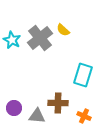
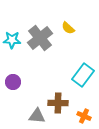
yellow semicircle: moved 5 px right, 2 px up
cyan star: rotated 24 degrees counterclockwise
cyan rectangle: rotated 20 degrees clockwise
purple circle: moved 1 px left, 26 px up
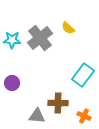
purple circle: moved 1 px left, 1 px down
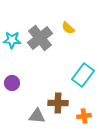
orange cross: rotated 32 degrees counterclockwise
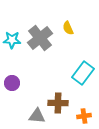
yellow semicircle: rotated 24 degrees clockwise
cyan rectangle: moved 2 px up
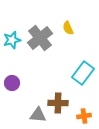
cyan star: rotated 18 degrees counterclockwise
gray triangle: moved 1 px right, 1 px up
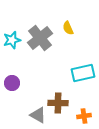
cyan rectangle: rotated 40 degrees clockwise
gray triangle: rotated 24 degrees clockwise
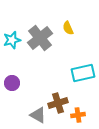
brown cross: rotated 18 degrees counterclockwise
orange cross: moved 6 px left, 1 px up
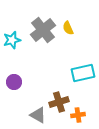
gray cross: moved 3 px right, 8 px up
purple circle: moved 2 px right, 1 px up
brown cross: moved 1 px right, 1 px up
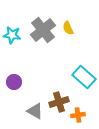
cyan star: moved 5 px up; rotated 24 degrees clockwise
cyan rectangle: moved 1 px right, 4 px down; rotated 55 degrees clockwise
gray triangle: moved 3 px left, 4 px up
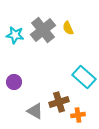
cyan star: moved 3 px right
